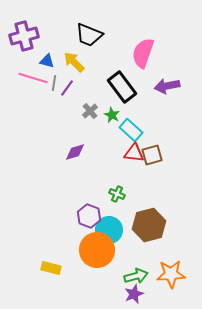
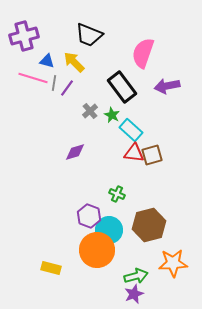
orange star: moved 2 px right, 11 px up
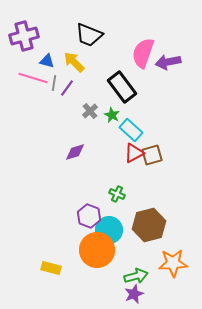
purple arrow: moved 1 px right, 24 px up
red triangle: rotated 35 degrees counterclockwise
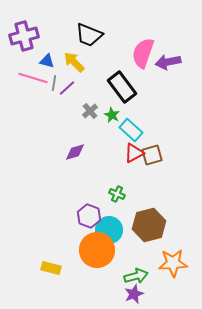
purple line: rotated 12 degrees clockwise
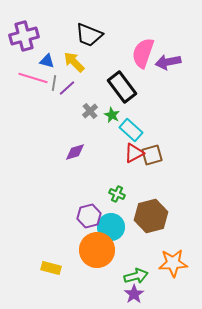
purple hexagon: rotated 25 degrees clockwise
brown hexagon: moved 2 px right, 9 px up
cyan circle: moved 2 px right, 3 px up
purple star: rotated 12 degrees counterclockwise
